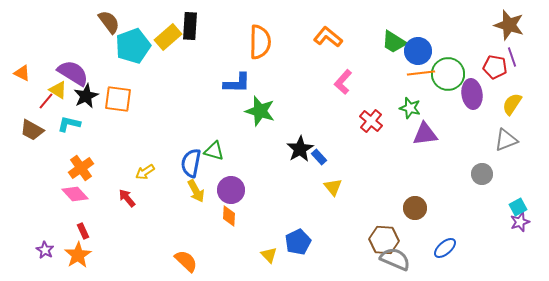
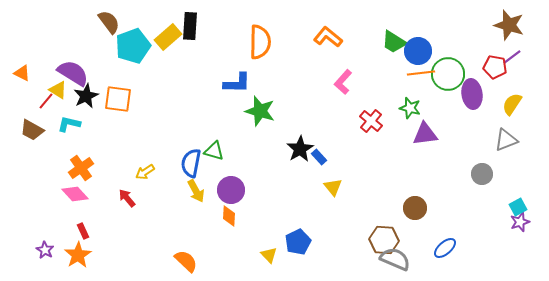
purple line at (512, 57): rotated 72 degrees clockwise
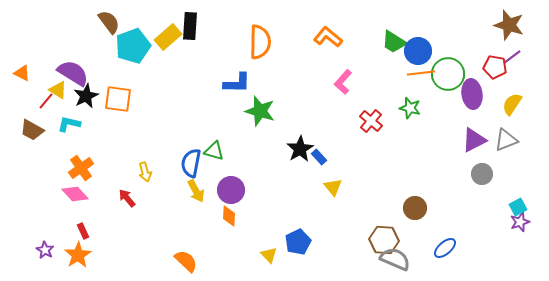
purple triangle at (425, 134): moved 49 px right, 6 px down; rotated 20 degrees counterclockwise
yellow arrow at (145, 172): rotated 72 degrees counterclockwise
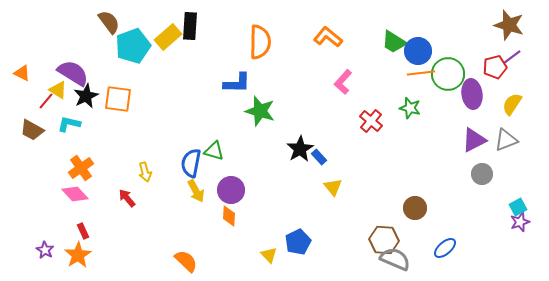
red pentagon at (495, 67): rotated 25 degrees counterclockwise
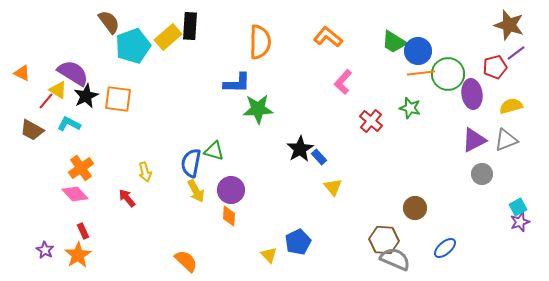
purple line at (512, 57): moved 4 px right, 4 px up
yellow semicircle at (512, 104): moved 1 px left, 2 px down; rotated 40 degrees clockwise
green star at (260, 111): moved 2 px left, 2 px up; rotated 20 degrees counterclockwise
cyan L-shape at (69, 124): rotated 15 degrees clockwise
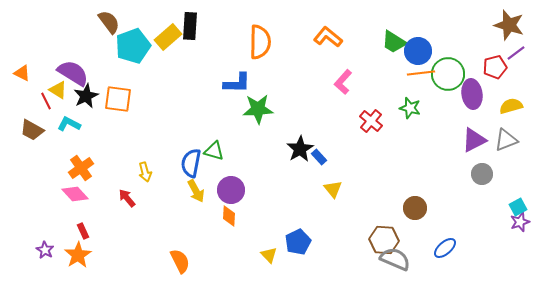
red line at (46, 101): rotated 66 degrees counterclockwise
yellow triangle at (333, 187): moved 2 px down
orange semicircle at (186, 261): moved 6 px left; rotated 20 degrees clockwise
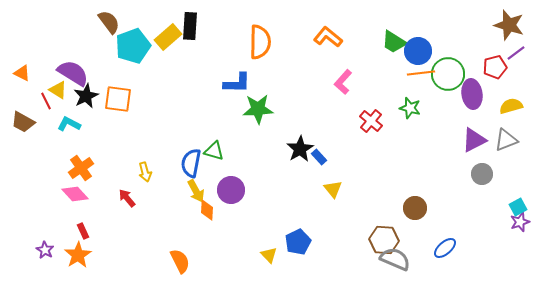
brown trapezoid at (32, 130): moved 9 px left, 8 px up
orange diamond at (229, 216): moved 22 px left, 6 px up
